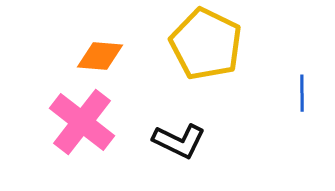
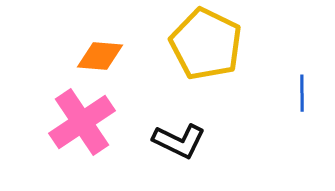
pink cross: rotated 18 degrees clockwise
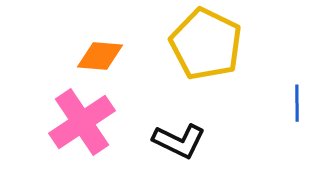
blue line: moved 5 px left, 10 px down
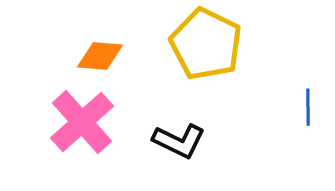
blue line: moved 11 px right, 4 px down
pink cross: rotated 8 degrees counterclockwise
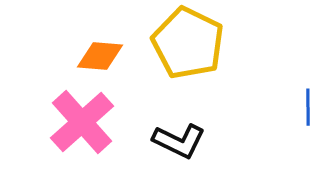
yellow pentagon: moved 18 px left, 1 px up
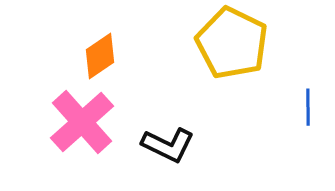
yellow pentagon: moved 44 px right
orange diamond: rotated 39 degrees counterclockwise
black L-shape: moved 11 px left, 4 px down
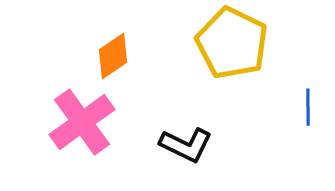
orange diamond: moved 13 px right
pink cross: rotated 6 degrees clockwise
black L-shape: moved 18 px right
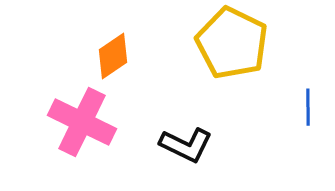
pink cross: rotated 28 degrees counterclockwise
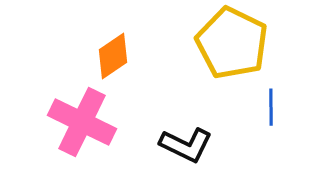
blue line: moved 37 px left
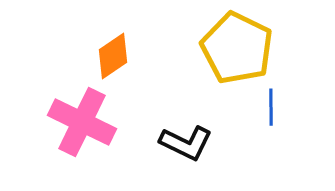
yellow pentagon: moved 5 px right, 5 px down
black L-shape: moved 2 px up
